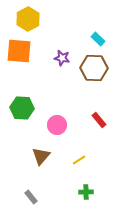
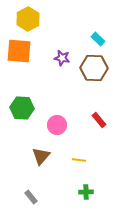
yellow line: rotated 40 degrees clockwise
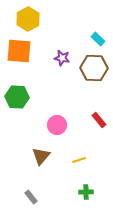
green hexagon: moved 5 px left, 11 px up
yellow line: rotated 24 degrees counterclockwise
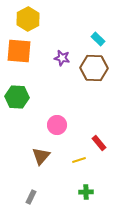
red rectangle: moved 23 px down
gray rectangle: rotated 64 degrees clockwise
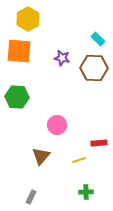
red rectangle: rotated 56 degrees counterclockwise
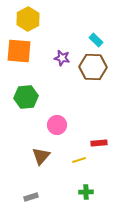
cyan rectangle: moved 2 px left, 1 px down
brown hexagon: moved 1 px left, 1 px up
green hexagon: moved 9 px right; rotated 10 degrees counterclockwise
gray rectangle: rotated 48 degrees clockwise
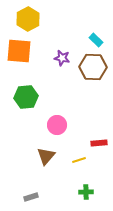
brown triangle: moved 5 px right
